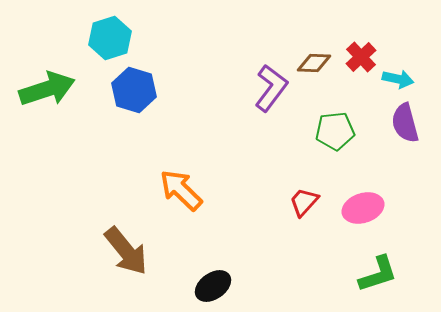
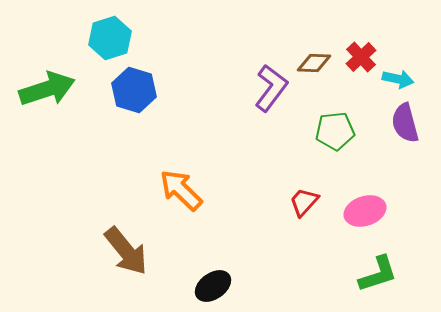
pink ellipse: moved 2 px right, 3 px down
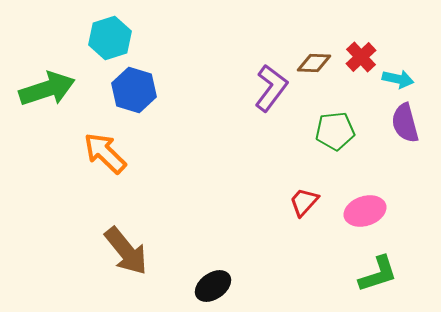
orange arrow: moved 76 px left, 37 px up
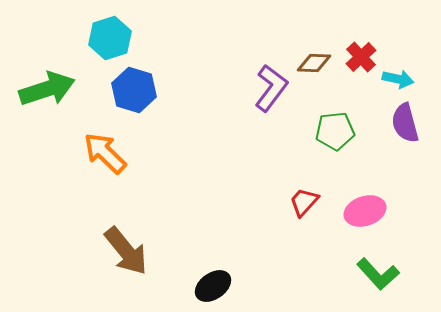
green L-shape: rotated 66 degrees clockwise
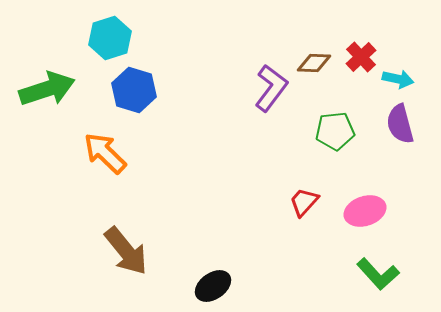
purple semicircle: moved 5 px left, 1 px down
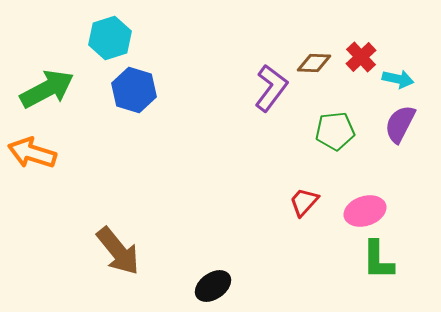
green arrow: rotated 10 degrees counterclockwise
purple semicircle: rotated 42 degrees clockwise
orange arrow: moved 73 px left; rotated 27 degrees counterclockwise
brown arrow: moved 8 px left
green L-shape: moved 14 px up; rotated 42 degrees clockwise
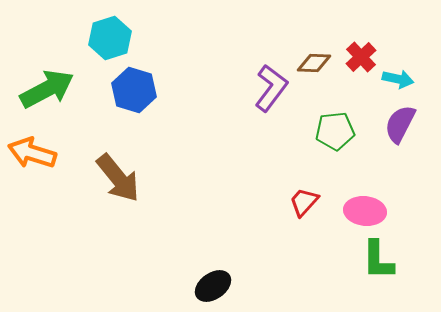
pink ellipse: rotated 24 degrees clockwise
brown arrow: moved 73 px up
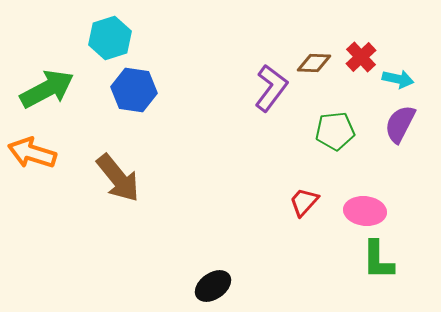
blue hexagon: rotated 9 degrees counterclockwise
